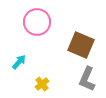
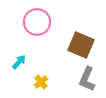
yellow cross: moved 1 px left, 2 px up
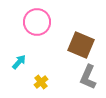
gray L-shape: moved 1 px right, 2 px up
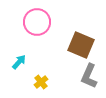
gray L-shape: moved 1 px right, 1 px up
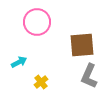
brown square: moved 1 px right; rotated 28 degrees counterclockwise
cyan arrow: rotated 21 degrees clockwise
